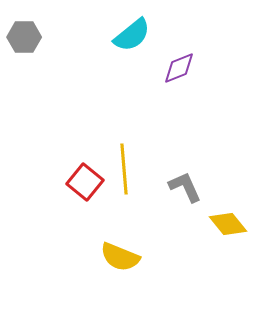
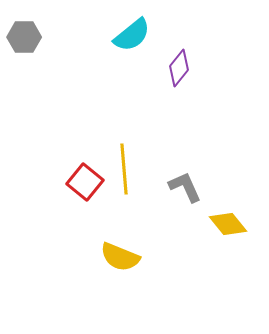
purple diamond: rotated 30 degrees counterclockwise
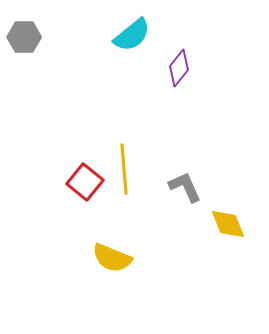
yellow diamond: rotated 18 degrees clockwise
yellow semicircle: moved 8 px left, 1 px down
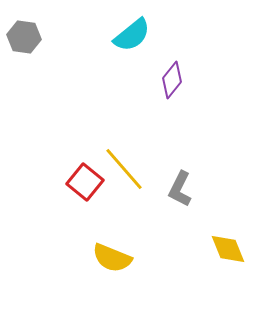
gray hexagon: rotated 8 degrees clockwise
purple diamond: moved 7 px left, 12 px down
yellow line: rotated 36 degrees counterclockwise
gray L-shape: moved 5 px left, 2 px down; rotated 129 degrees counterclockwise
yellow diamond: moved 25 px down
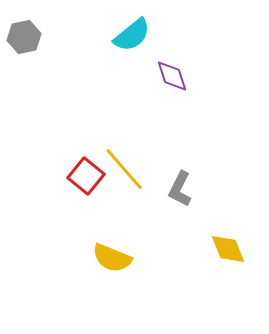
gray hexagon: rotated 20 degrees counterclockwise
purple diamond: moved 4 px up; rotated 57 degrees counterclockwise
red square: moved 1 px right, 6 px up
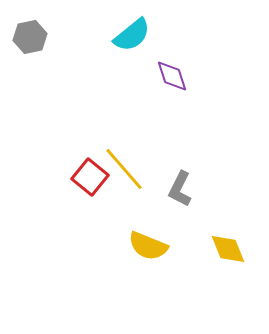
gray hexagon: moved 6 px right
red square: moved 4 px right, 1 px down
yellow semicircle: moved 36 px right, 12 px up
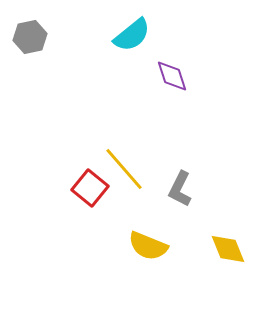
red square: moved 11 px down
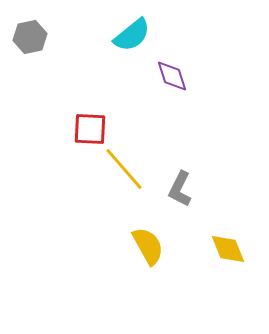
red square: moved 59 px up; rotated 36 degrees counterclockwise
yellow semicircle: rotated 141 degrees counterclockwise
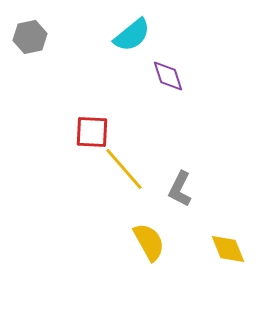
purple diamond: moved 4 px left
red square: moved 2 px right, 3 px down
yellow semicircle: moved 1 px right, 4 px up
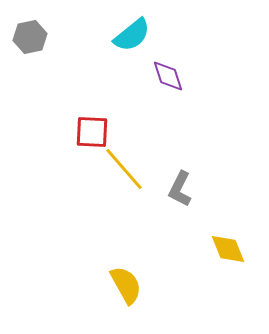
yellow semicircle: moved 23 px left, 43 px down
